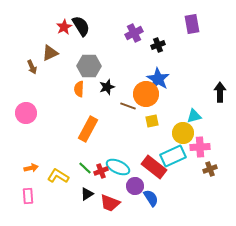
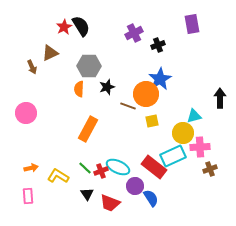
blue star: moved 2 px right; rotated 10 degrees clockwise
black arrow: moved 6 px down
black triangle: rotated 32 degrees counterclockwise
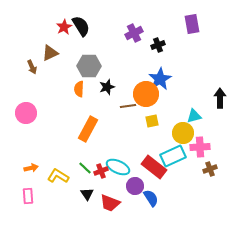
brown line: rotated 28 degrees counterclockwise
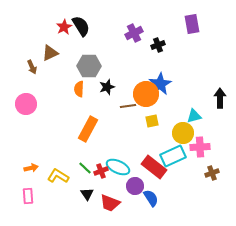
blue star: moved 5 px down
pink circle: moved 9 px up
brown cross: moved 2 px right, 4 px down
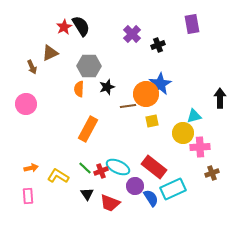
purple cross: moved 2 px left, 1 px down; rotated 18 degrees counterclockwise
cyan rectangle: moved 33 px down
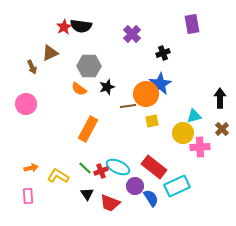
black semicircle: rotated 130 degrees clockwise
black cross: moved 5 px right, 8 px down
orange semicircle: rotated 56 degrees counterclockwise
brown cross: moved 10 px right, 44 px up; rotated 24 degrees counterclockwise
cyan rectangle: moved 4 px right, 3 px up
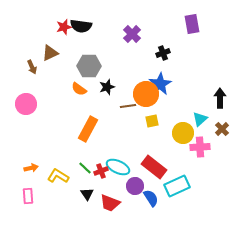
red star: rotated 14 degrees clockwise
cyan triangle: moved 6 px right, 3 px down; rotated 28 degrees counterclockwise
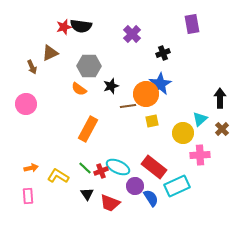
black star: moved 4 px right, 1 px up
pink cross: moved 8 px down
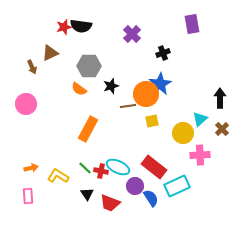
red cross: rotated 32 degrees clockwise
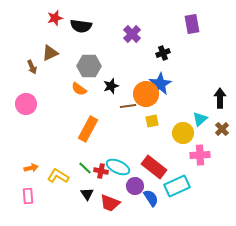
red star: moved 9 px left, 9 px up
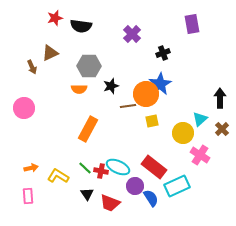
orange semicircle: rotated 35 degrees counterclockwise
pink circle: moved 2 px left, 4 px down
pink cross: rotated 36 degrees clockwise
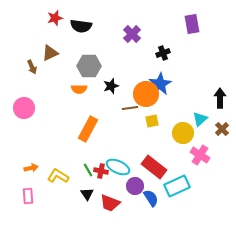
brown line: moved 2 px right, 2 px down
green line: moved 3 px right, 2 px down; rotated 16 degrees clockwise
